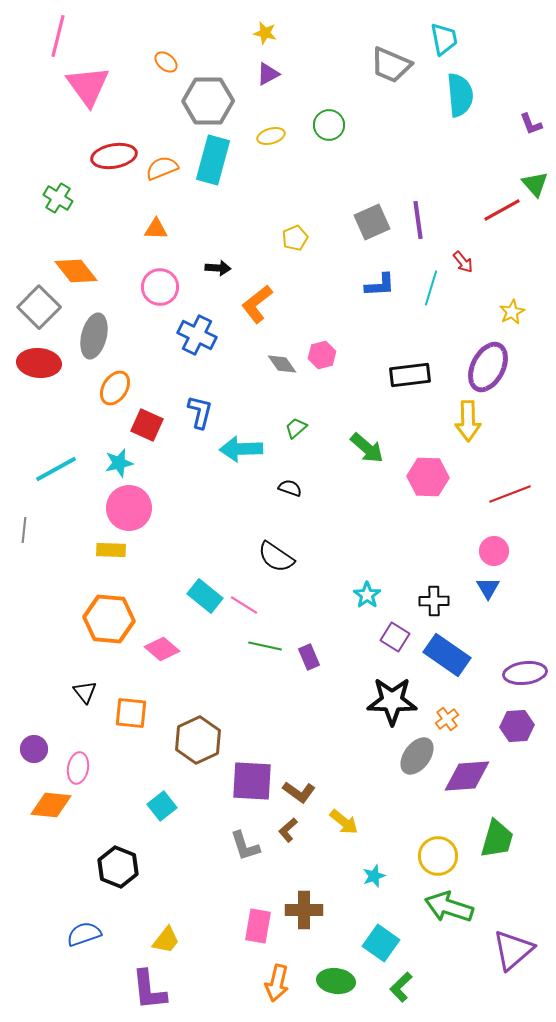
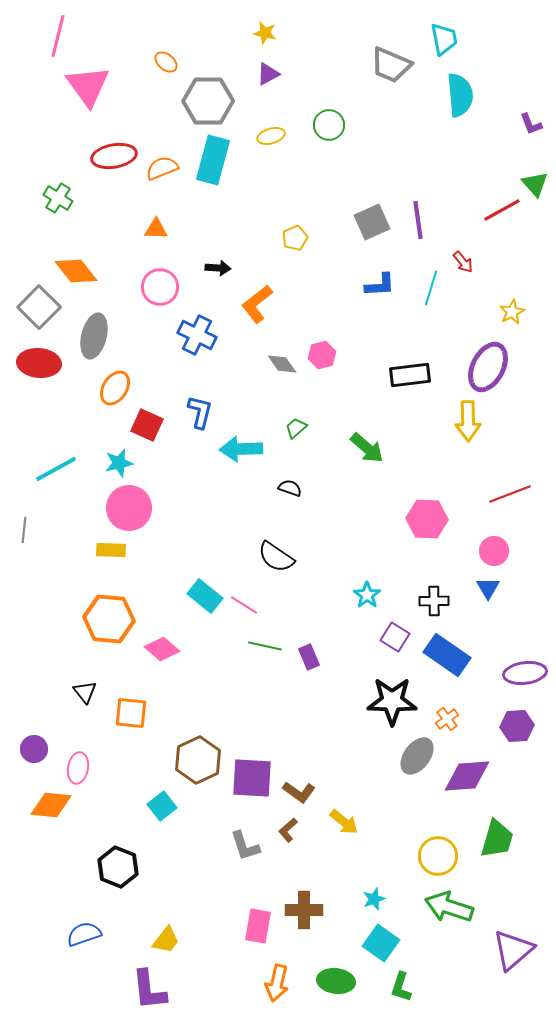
pink hexagon at (428, 477): moved 1 px left, 42 px down
brown hexagon at (198, 740): moved 20 px down
purple square at (252, 781): moved 3 px up
cyan star at (374, 876): moved 23 px down
green L-shape at (401, 987): rotated 28 degrees counterclockwise
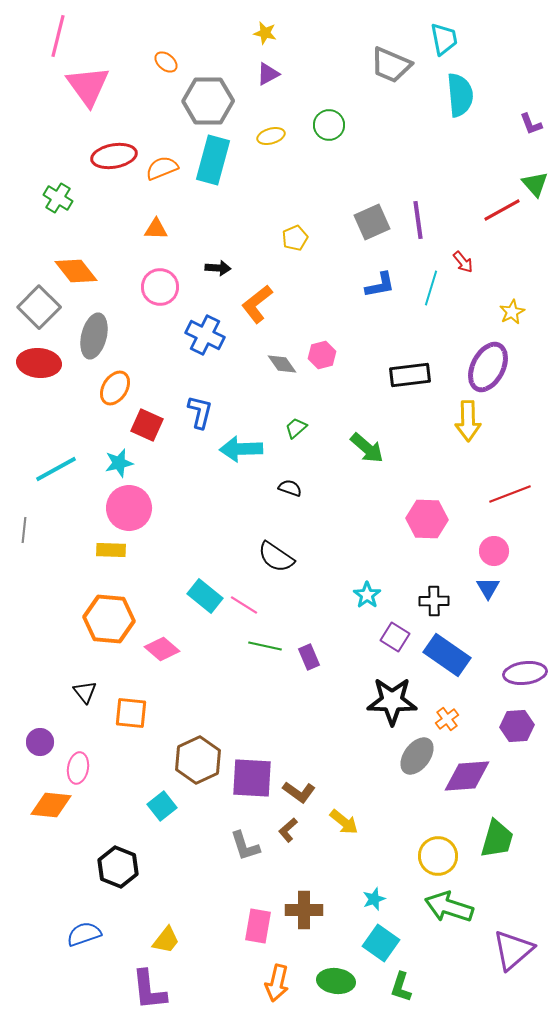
blue L-shape at (380, 285): rotated 8 degrees counterclockwise
blue cross at (197, 335): moved 8 px right
purple circle at (34, 749): moved 6 px right, 7 px up
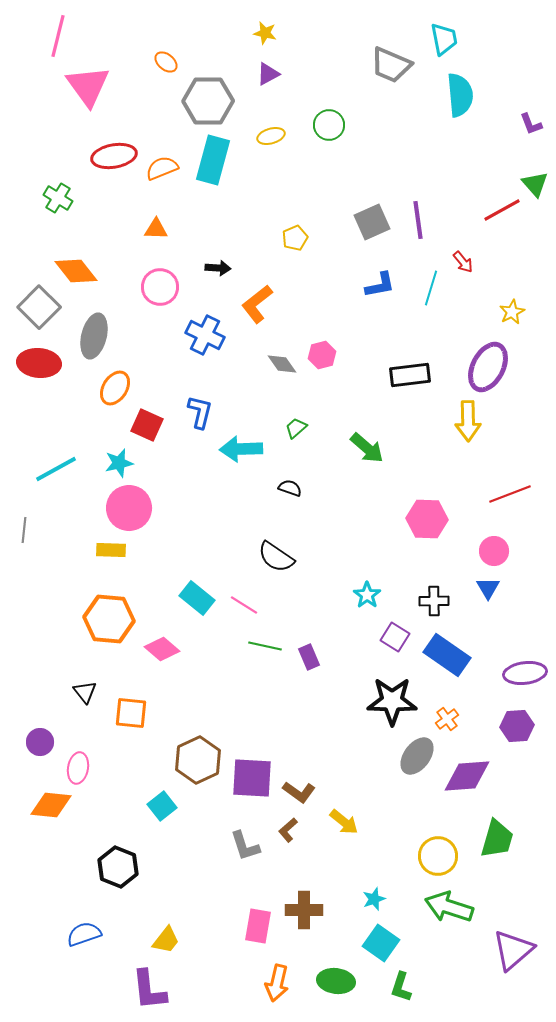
cyan rectangle at (205, 596): moved 8 px left, 2 px down
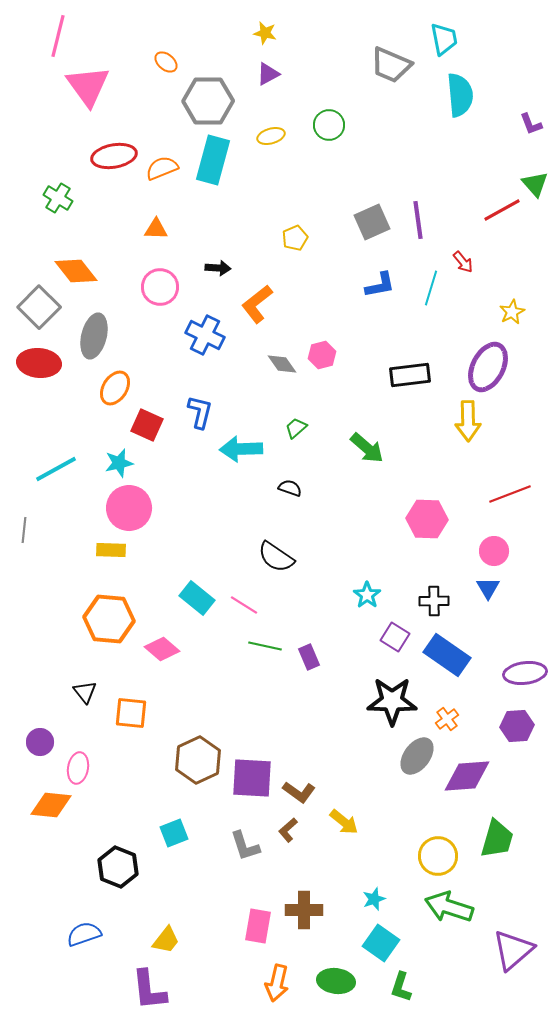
cyan square at (162, 806): moved 12 px right, 27 px down; rotated 16 degrees clockwise
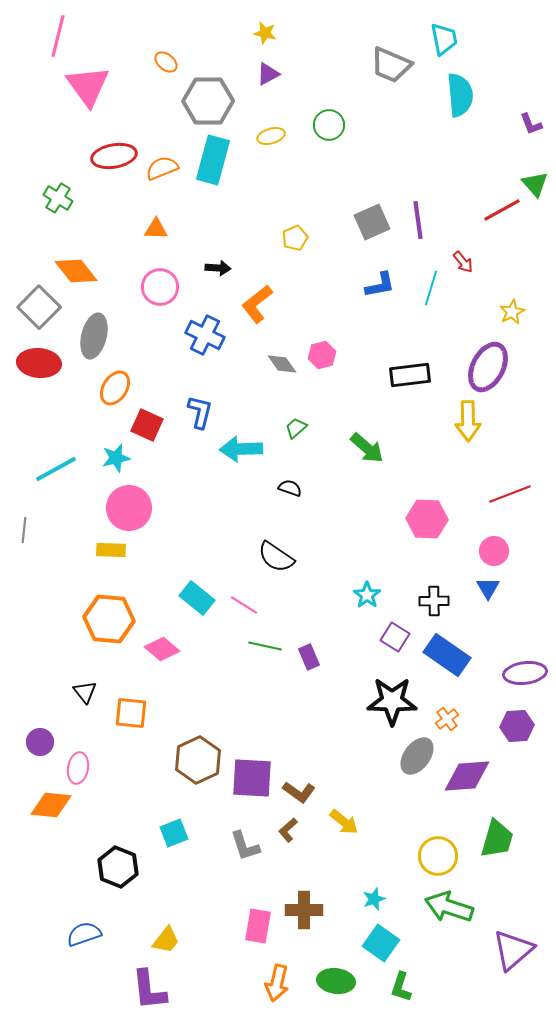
cyan star at (119, 463): moved 3 px left, 5 px up
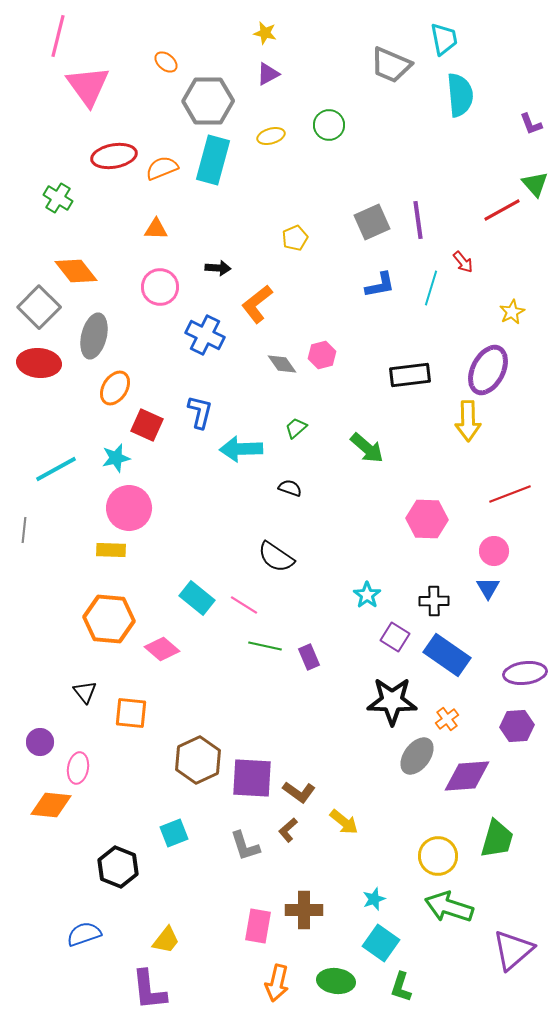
purple ellipse at (488, 367): moved 3 px down
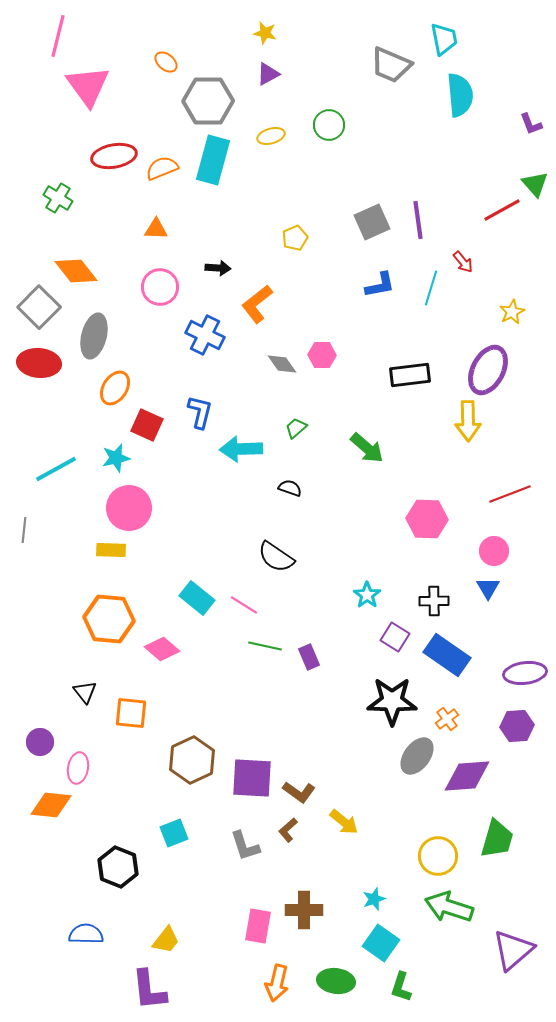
pink hexagon at (322, 355): rotated 16 degrees clockwise
brown hexagon at (198, 760): moved 6 px left
blue semicircle at (84, 934): moved 2 px right; rotated 20 degrees clockwise
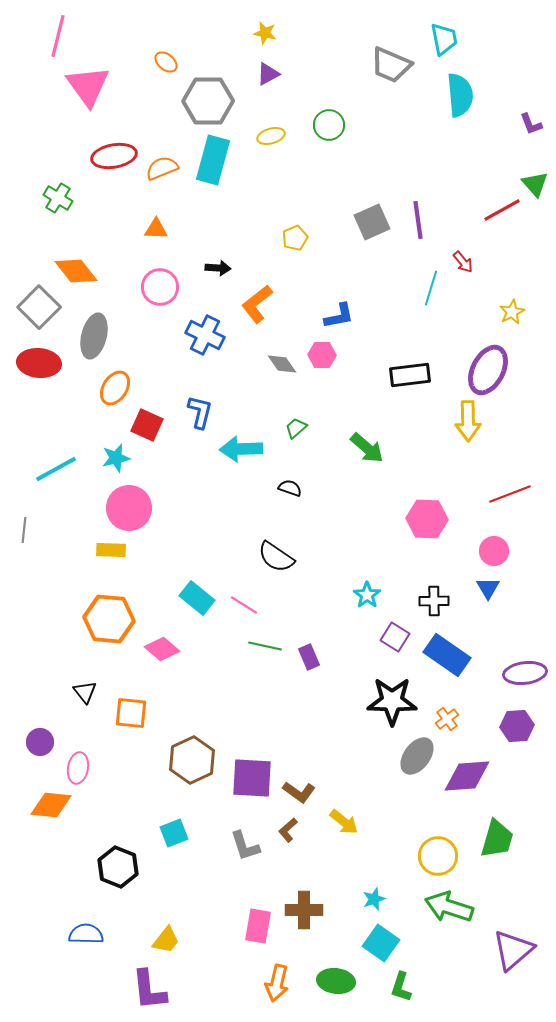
blue L-shape at (380, 285): moved 41 px left, 31 px down
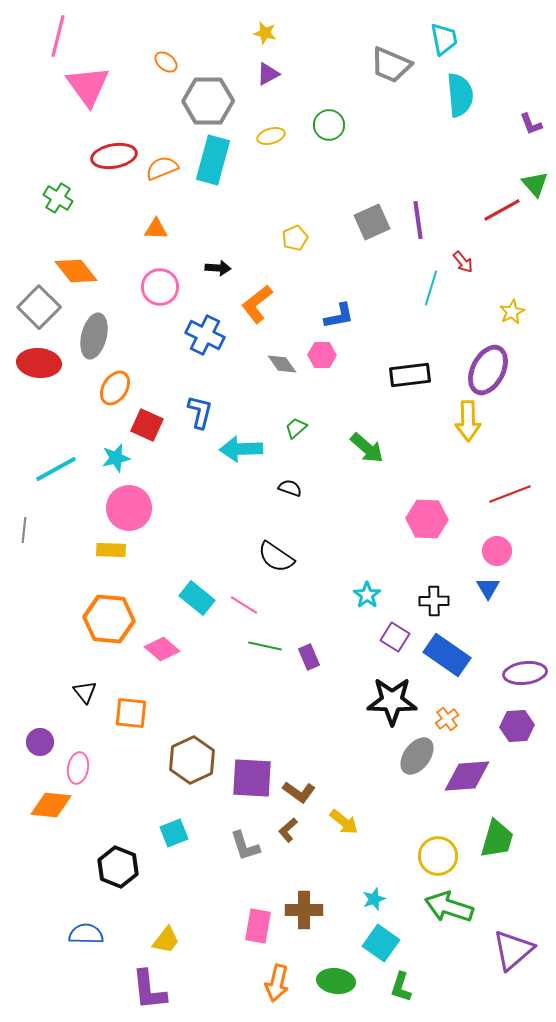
pink circle at (494, 551): moved 3 px right
